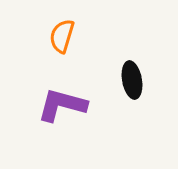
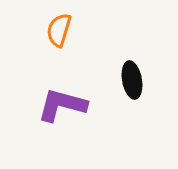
orange semicircle: moved 3 px left, 6 px up
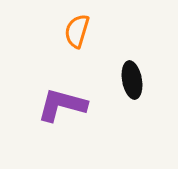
orange semicircle: moved 18 px right, 1 px down
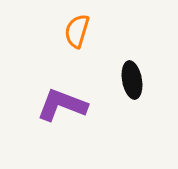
purple L-shape: rotated 6 degrees clockwise
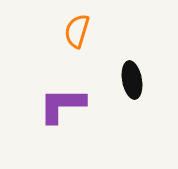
purple L-shape: rotated 21 degrees counterclockwise
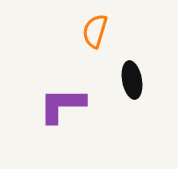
orange semicircle: moved 18 px right
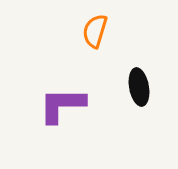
black ellipse: moved 7 px right, 7 px down
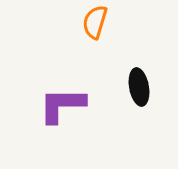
orange semicircle: moved 9 px up
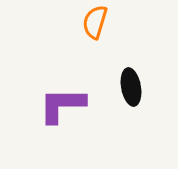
black ellipse: moved 8 px left
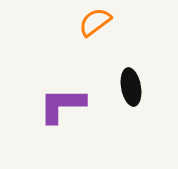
orange semicircle: rotated 36 degrees clockwise
